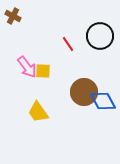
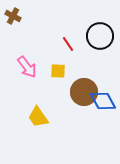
yellow square: moved 15 px right
yellow trapezoid: moved 5 px down
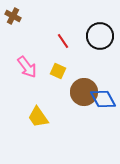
red line: moved 5 px left, 3 px up
yellow square: rotated 21 degrees clockwise
blue diamond: moved 2 px up
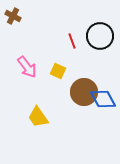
red line: moved 9 px right; rotated 14 degrees clockwise
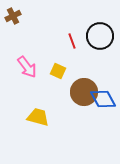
brown cross: rotated 35 degrees clockwise
yellow trapezoid: rotated 140 degrees clockwise
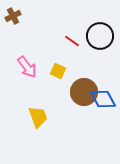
red line: rotated 35 degrees counterclockwise
yellow trapezoid: rotated 55 degrees clockwise
